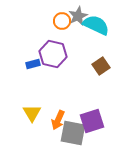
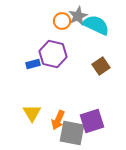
gray square: moved 1 px left
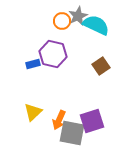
yellow triangle: moved 1 px right, 1 px up; rotated 18 degrees clockwise
orange arrow: moved 1 px right
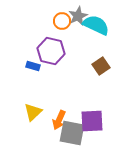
purple hexagon: moved 2 px left, 3 px up
blue rectangle: moved 2 px down; rotated 32 degrees clockwise
purple square: rotated 15 degrees clockwise
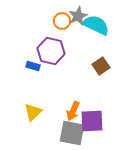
orange arrow: moved 14 px right, 9 px up
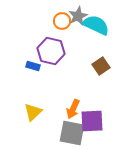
orange arrow: moved 2 px up
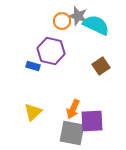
gray star: rotated 30 degrees counterclockwise
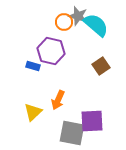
orange circle: moved 2 px right, 1 px down
cyan semicircle: rotated 16 degrees clockwise
orange arrow: moved 15 px left, 9 px up
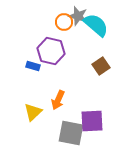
gray square: moved 1 px left
